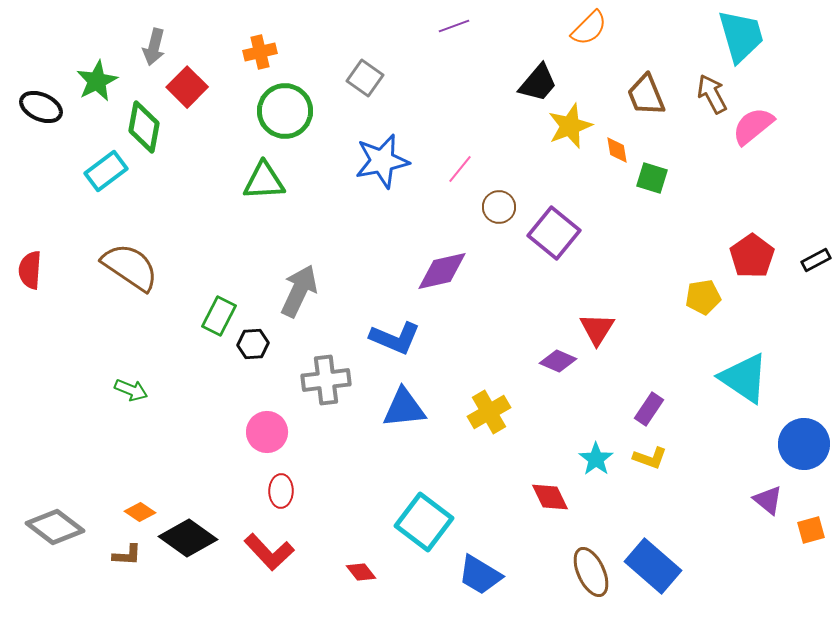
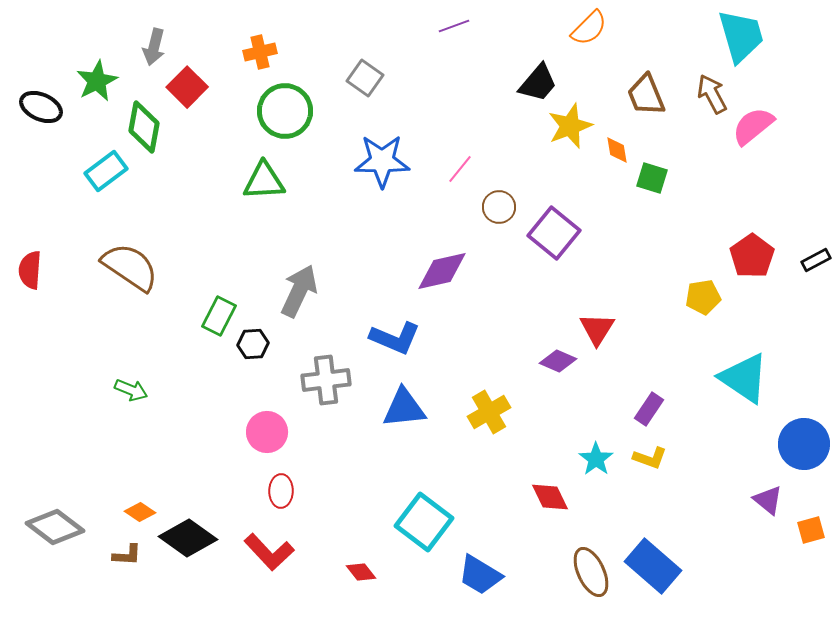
blue star at (382, 161): rotated 12 degrees clockwise
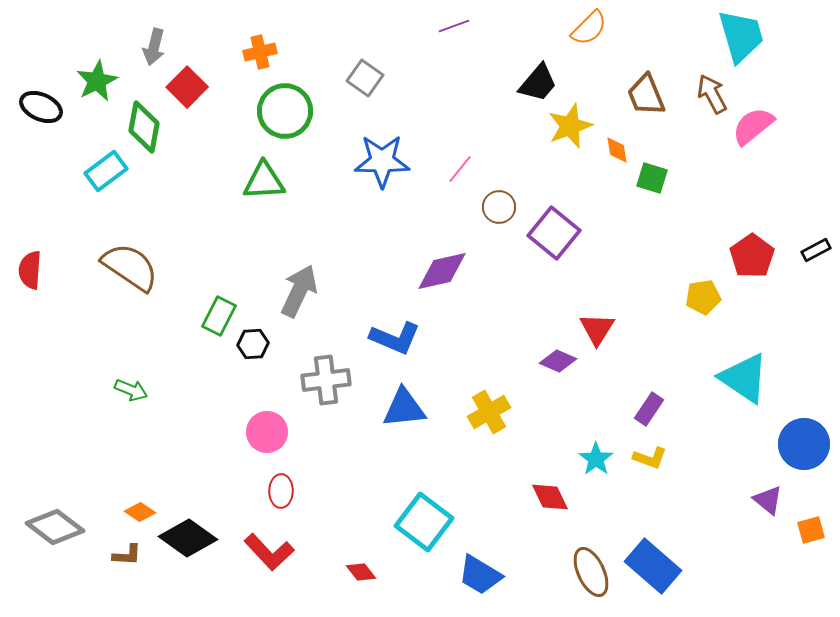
black rectangle at (816, 260): moved 10 px up
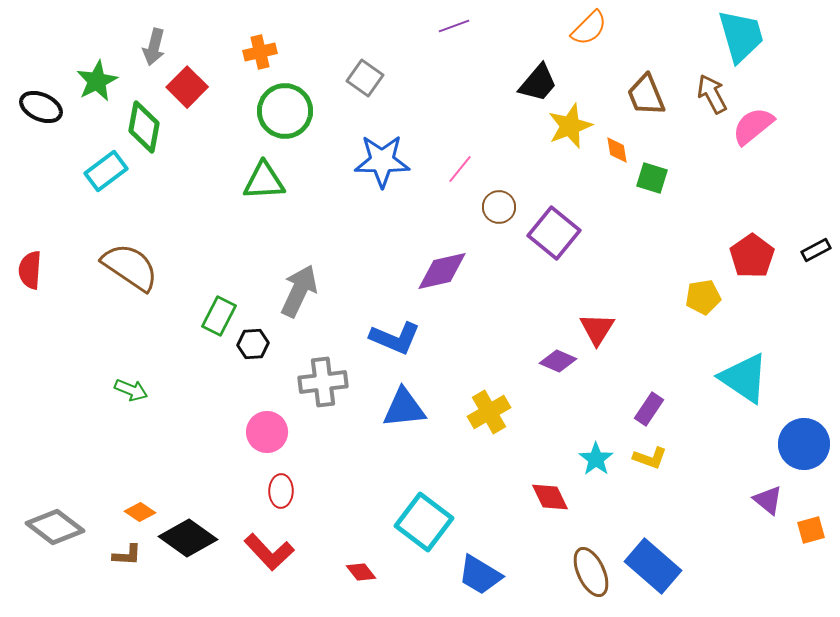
gray cross at (326, 380): moved 3 px left, 2 px down
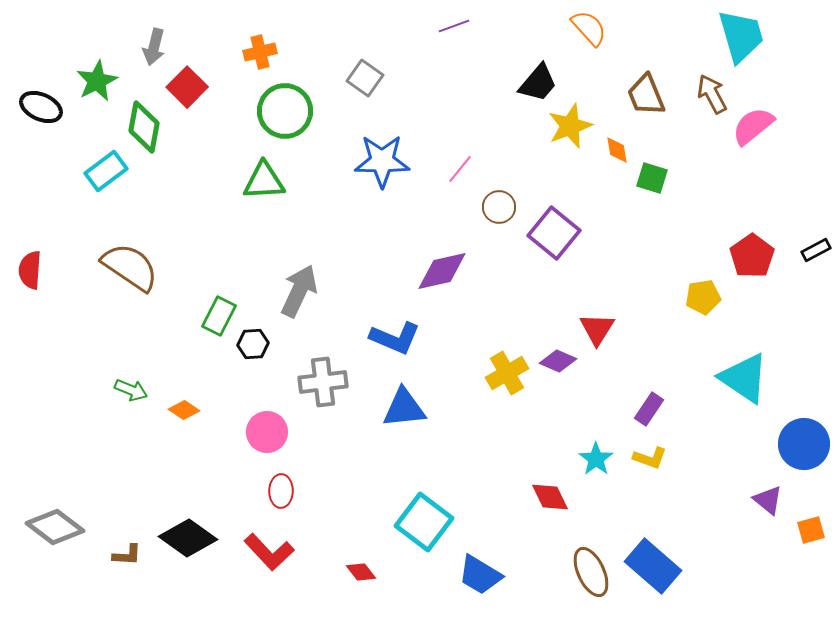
orange semicircle at (589, 28): rotated 87 degrees counterclockwise
yellow cross at (489, 412): moved 18 px right, 39 px up
orange diamond at (140, 512): moved 44 px right, 102 px up
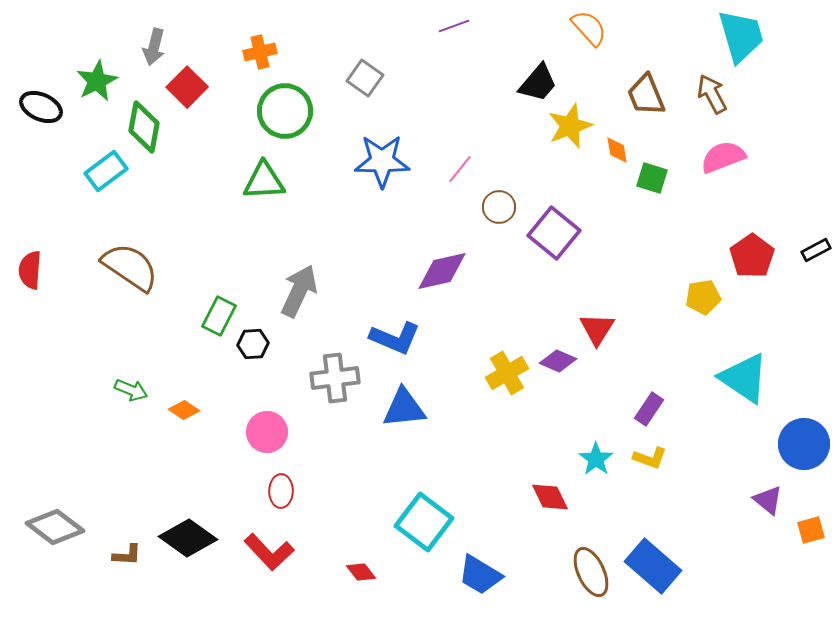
pink semicircle at (753, 126): moved 30 px left, 31 px down; rotated 18 degrees clockwise
gray cross at (323, 382): moved 12 px right, 4 px up
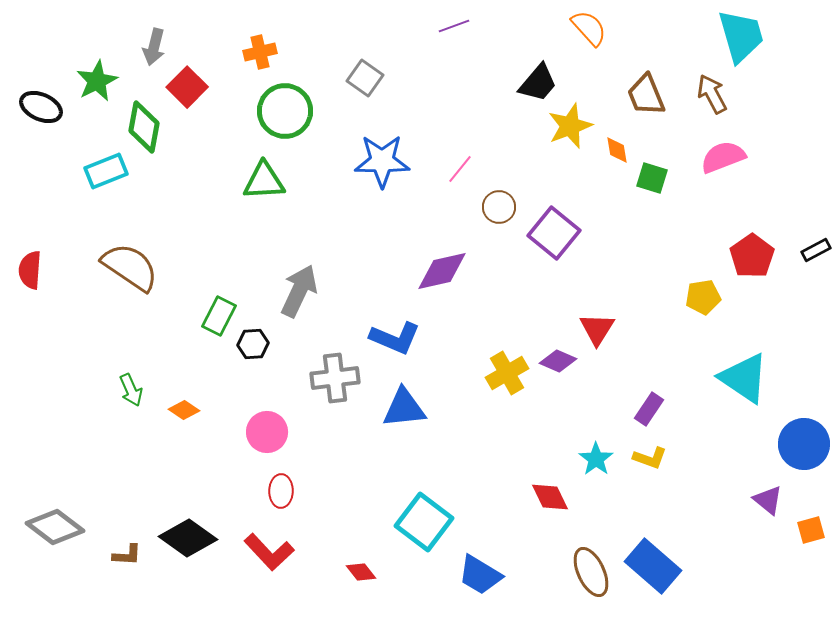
cyan rectangle at (106, 171): rotated 15 degrees clockwise
green arrow at (131, 390): rotated 44 degrees clockwise
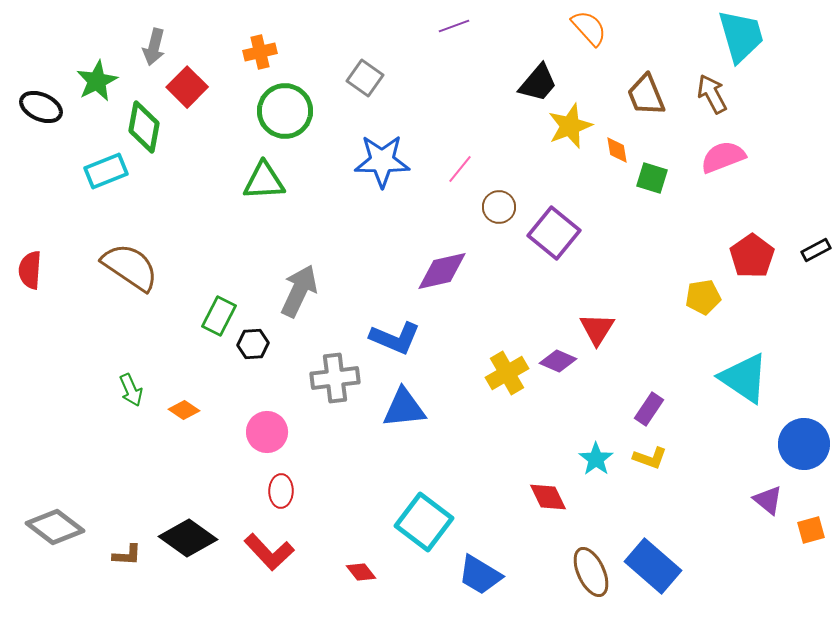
red diamond at (550, 497): moved 2 px left
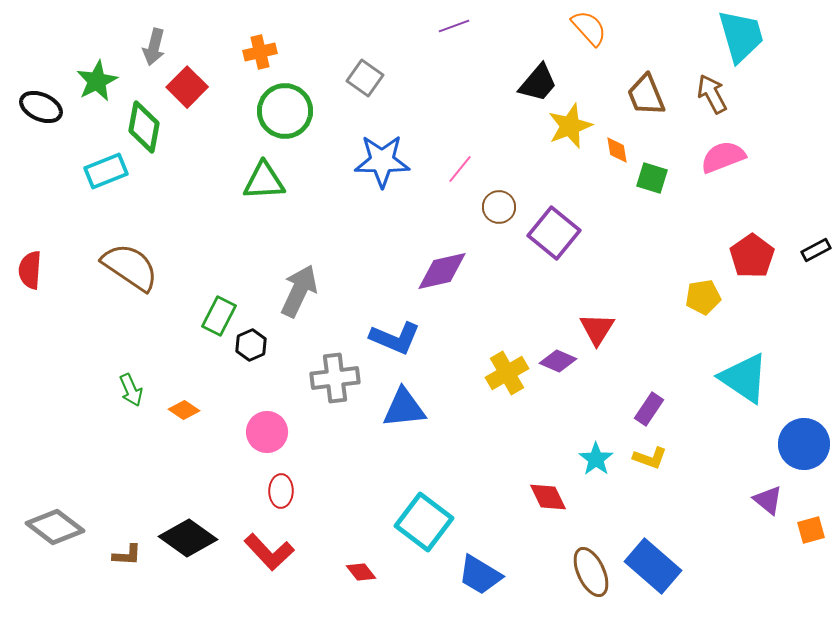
black hexagon at (253, 344): moved 2 px left, 1 px down; rotated 20 degrees counterclockwise
